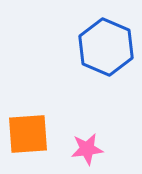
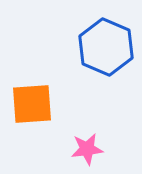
orange square: moved 4 px right, 30 px up
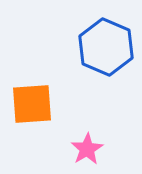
pink star: rotated 24 degrees counterclockwise
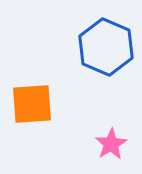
pink star: moved 24 px right, 5 px up
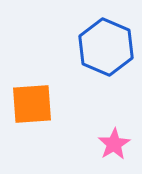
pink star: moved 3 px right
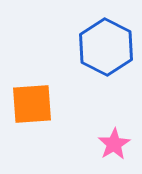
blue hexagon: rotated 4 degrees clockwise
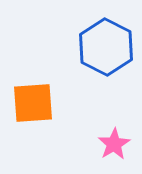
orange square: moved 1 px right, 1 px up
